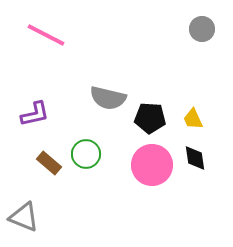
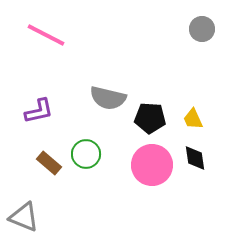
purple L-shape: moved 4 px right, 3 px up
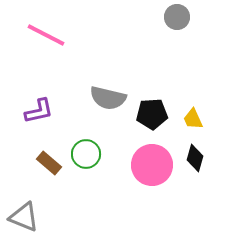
gray circle: moved 25 px left, 12 px up
black pentagon: moved 2 px right, 4 px up; rotated 8 degrees counterclockwise
black diamond: rotated 24 degrees clockwise
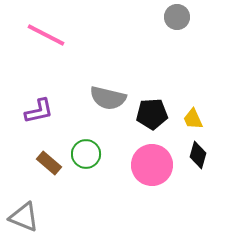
black diamond: moved 3 px right, 3 px up
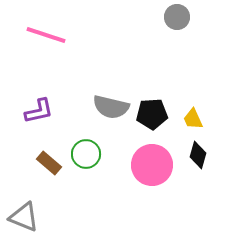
pink line: rotated 9 degrees counterclockwise
gray semicircle: moved 3 px right, 9 px down
